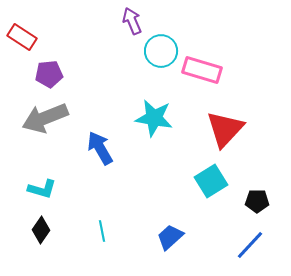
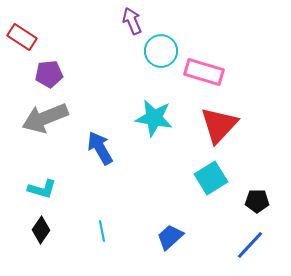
pink rectangle: moved 2 px right, 2 px down
red triangle: moved 6 px left, 4 px up
cyan square: moved 3 px up
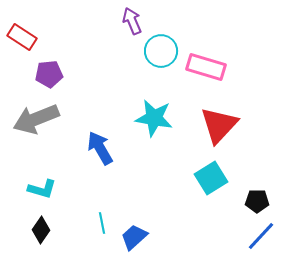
pink rectangle: moved 2 px right, 5 px up
gray arrow: moved 9 px left, 1 px down
cyan line: moved 8 px up
blue trapezoid: moved 36 px left
blue line: moved 11 px right, 9 px up
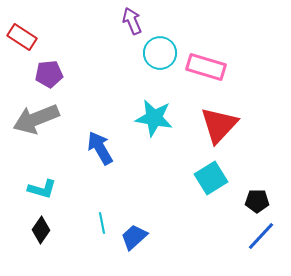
cyan circle: moved 1 px left, 2 px down
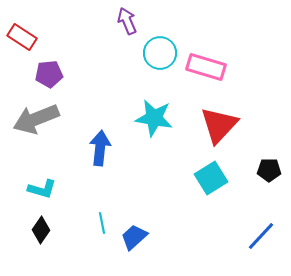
purple arrow: moved 5 px left
blue arrow: rotated 36 degrees clockwise
black pentagon: moved 12 px right, 31 px up
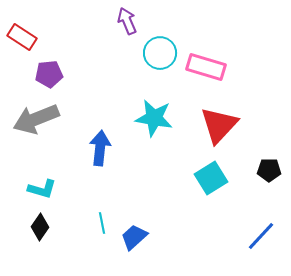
black diamond: moved 1 px left, 3 px up
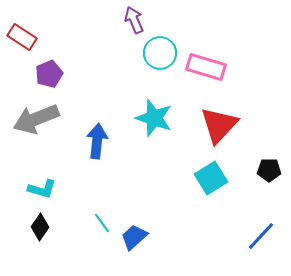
purple arrow: moved 7 px right, 1 px up
purple pentagon: rotated 16 degrees counterclockwise
cyan star: rotated 9 degrees clockwise
blue arrow: moved 3 px left, 7 px up
cyan line: rotated 25 degrees counterclockwise
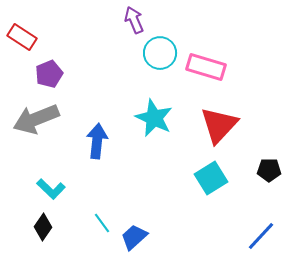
cyan star: rotated 6 degrees clockwise
cyan L-shape: moved 9 px right; rotated 28 degrees clockwise
black diamond: moved 3 px right
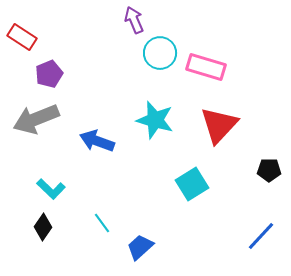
cyan star: moved 1 px right, 2 px down; rotated 9 degrees counterclockwise
blue arrow: rotated 76 degrees counterclockwise
cyan square: moved 19 px left, 6 px down
blue trapezoid: moved 6 px right, 10 px down
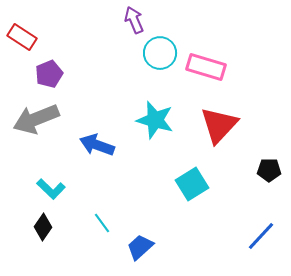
blue arrow: moved 4 px down
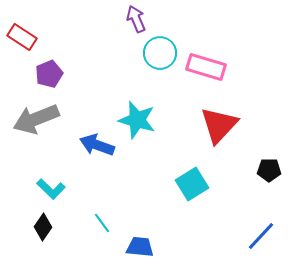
purple arrow: moved 2 px right, 1 px up
cyan star: moved 18 px left
blue trapezoid: rotated 48 degrees clockwise
